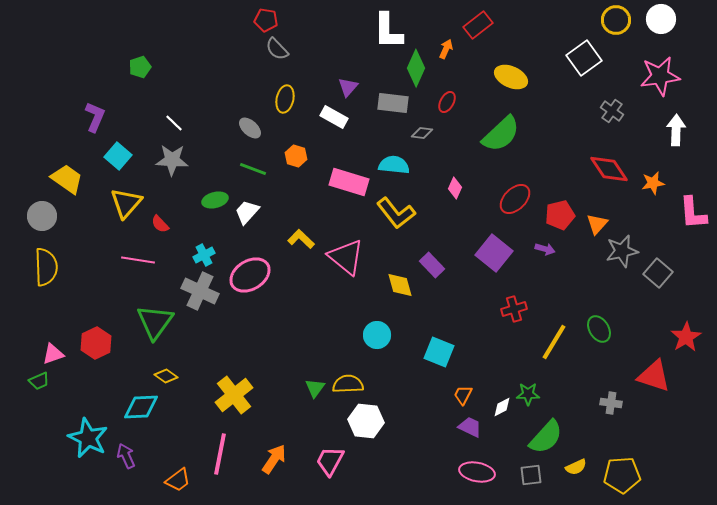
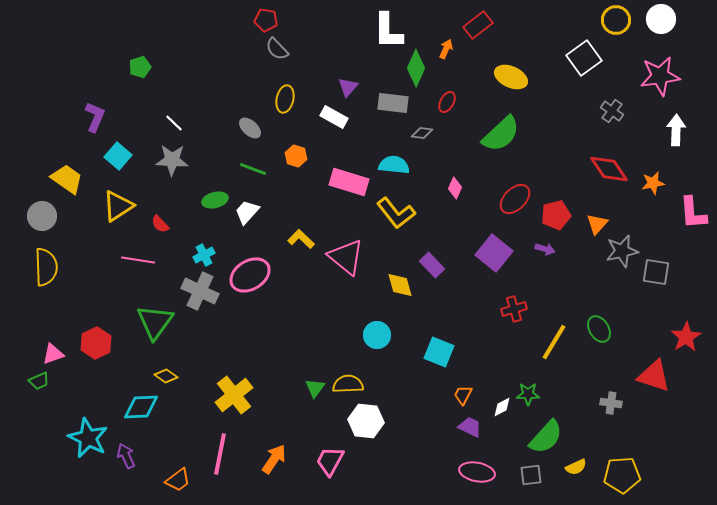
yellow triangle at (126, 203): moved 8 px left, 3 px down; rotated 16 degrees clockwise
red pentagon at (560, 215): moved 4 px left
gray square at (658, 273): moved 2 px left, 1 px up; rotated 32 degrees counterclockwise
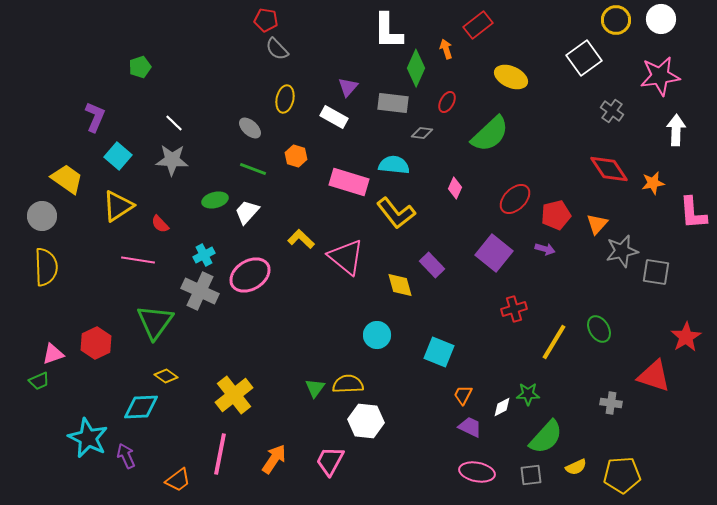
orange arrow at (446, 49): rotated 42 degrees counterclockwise
green semicircle at (501, 134): moved 11 px left
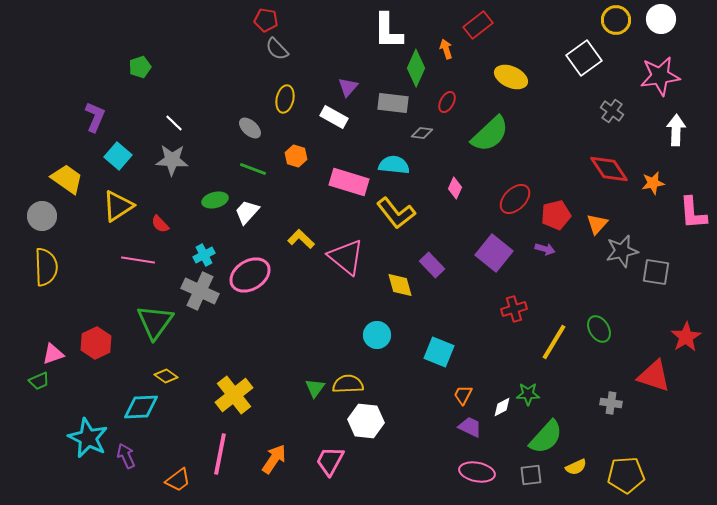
yellow pentagon at (622, 475): moved 4 px right
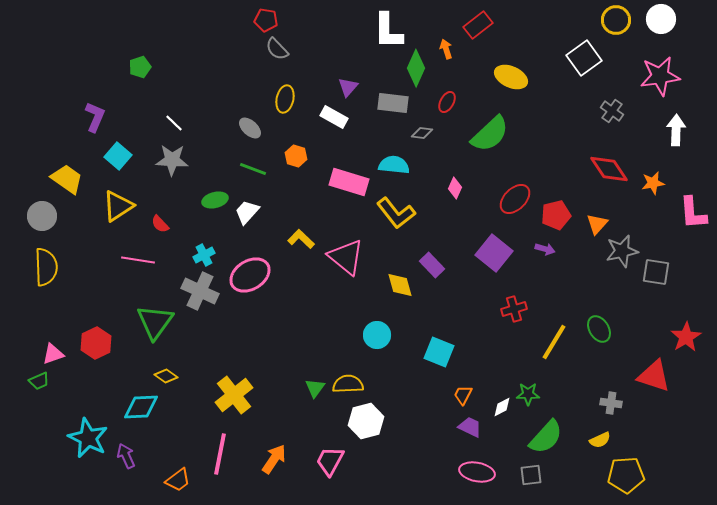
white hexagon at (366, 421): rotated 20 degrees counterclockwise
yellow semicircle at (576, 467): moved 24 px right, 27 px up
